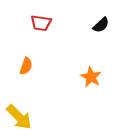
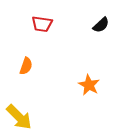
red trapezoid: moved 1 px right, 1 px down
orange star: moved 2 px left, 8 px down
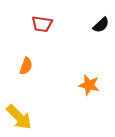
orange star: rotated 15 degrees counterclockwise
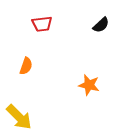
red trapezoid: rotated 15 degrees counterclockwise
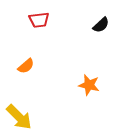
red trapezoid: moved 3 px left, 4 px up
orange semicircle: rotated 30 degrees clockwise
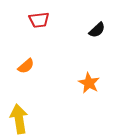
black semicircle: moved 4 px left, 5 px down
orange star: moved 2 px up; rotated 15 degrees clockwise
yellow arrow: moved 2 px down; rotated 144 degrees counterclockwise
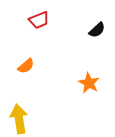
red trapezoid: rotated 15 degrees counterclockwise
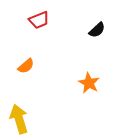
yellow arrow: rotated 8 degrees counterclockwise
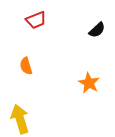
red trapezoid: moved 3 px left
orange semicircle: rotated 114 degrees clockwise
yellow arrow: moved 1 px right
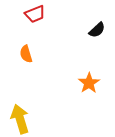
red trapezoid: moved 1 px left, 6 px up
orange semicircle: moved 12 px up
orange star: rotated 10 degrees clockwise
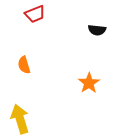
black semicircle: rotated 48 degrees clockwise
orange semicircle: moved 2 px left, 11 px down
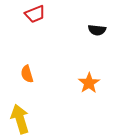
orange semicircle: moved 3 px right, 9 px down
